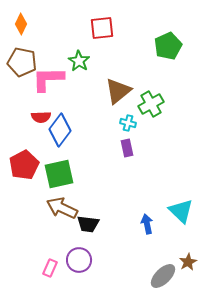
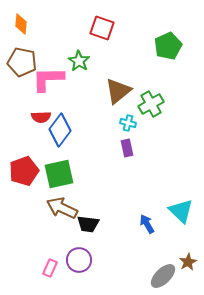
orange diamond: rotated 20 degrees counterclockwise
red square: rotated 25 degrees clockwise
red pentagon: moved 6 px down; rotated 8 degrees clockwise
blue arrow: rotated 18 degrees counterclockwise
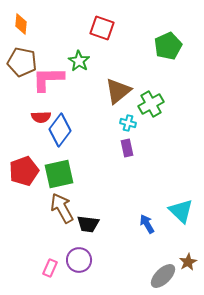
brown arrow: rotated 36 degrees clockwise
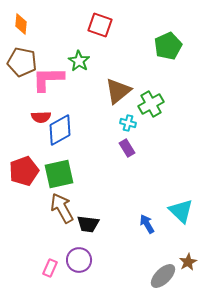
red square: moved 2 px left, 3 px up
blue diamond: rotated 24 degrees clockwise
purple rectangle: rotated 18 degrees counterclockwise
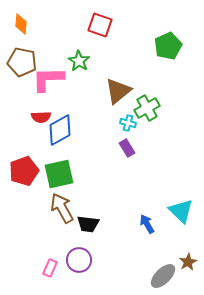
green cross: moved 4 px left, 4 px down
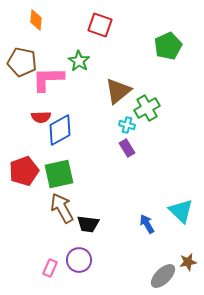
orange diamond: moved 15 px right, 4 px up
cyan cross: moved 1 px left, 2 px down
brown star: rotated 18 degrees clockwise
